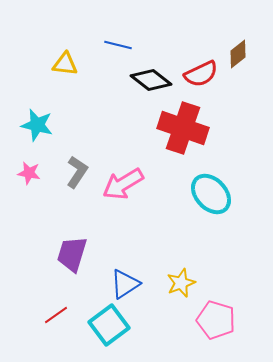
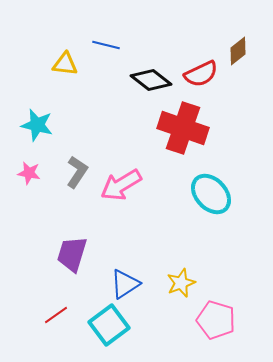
blue line: moved 12 px left
brown diamond: moved 3 px up
pink arrow: moved 2 px left, 1 px down
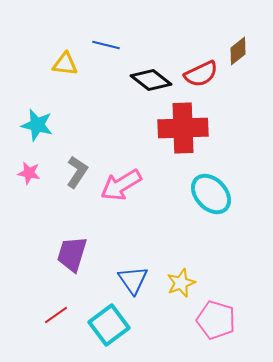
red cross: rotated 21 degrees counterclockwise
blue triangle: moved 8 px right, 4 px up; rotated 32 degrees counterclockwise
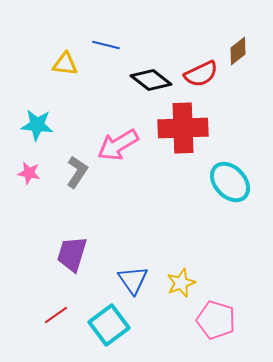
cyan star: rotated 8 degrees counterclockwise
pink arrow: moved 3 px left, 40 px up
cyan ellipse: moved 19 px right, 12 px up
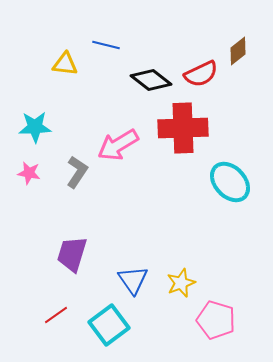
cyan star: moved 2 px left, 2 px down; rotated 8 degrees counterclockwise
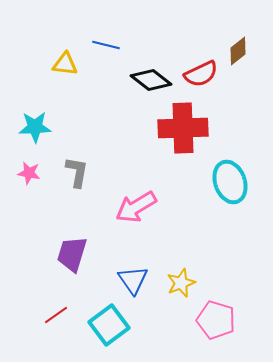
pink arrow: moved 18 px right, 62 px down
gray L-shape: rotated 24 degrees counterclockwise
cyan ellipse: rotated 24 degrees clockwise
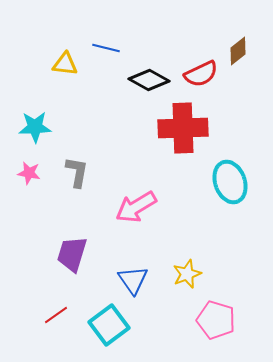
blue line: moved 3 px down
black diamond: moved 2 px left; rotated 9 degrees counterclockwise
yellow star: moved 6 px right, 9 px up
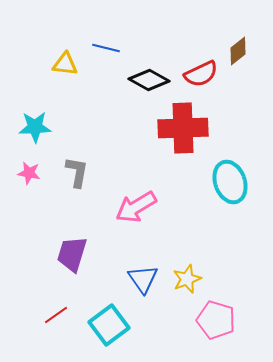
yellow star: moved 5 px down
blue triangle: moved 10 px right, 1 px up
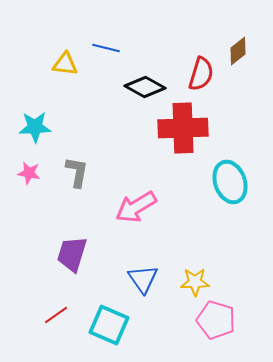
red semicircle: rotated 48 degrees counterclockwise
black diamond: moved 4 px left, 7 px down
yellow star: moved 8 px right, 3 px down; rotated 20 degrees clockwise
cyan square: rotated 30 degrees counterclockwise
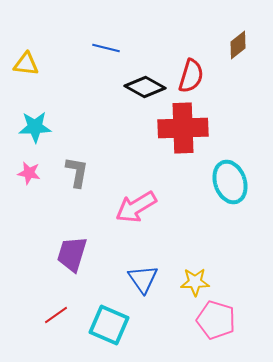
brown diamond: moved 6 px up
yellow triangle: moved 39 px left
red semicircle: moved 10 px left, 2 px down
